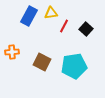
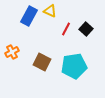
yellow triangle: moved 1 px left, 2 px up; rotated 32 degrees clockwise
red line: moved 2 px right, 3 px down
orange cross: rotated 24 degrees counterclockwise
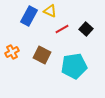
red line: moved 4 px left; rotated 32 degrees clockwise
brown square: moved 7 px up
